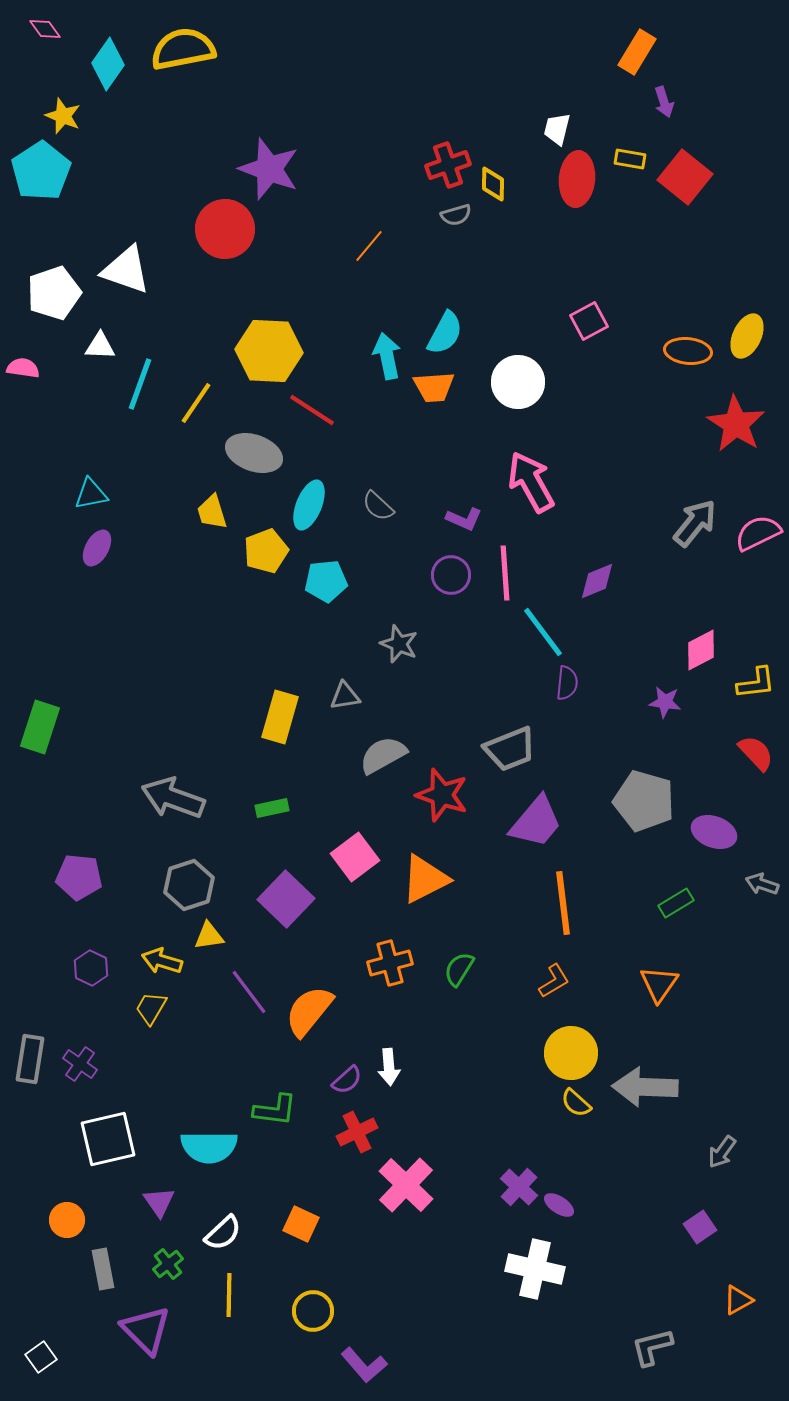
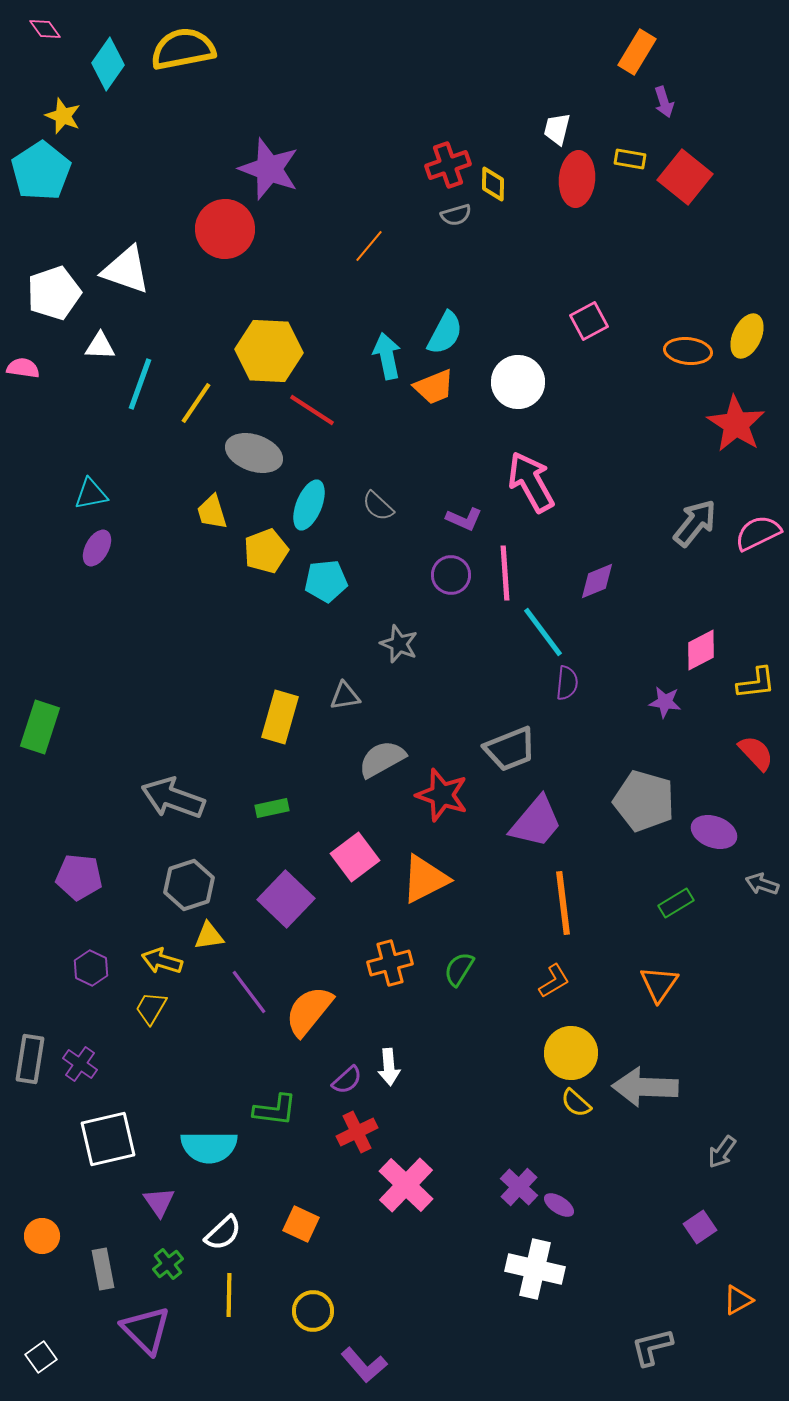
orange trapezoid at (434, 387): rotated 18 degrees counterclockwise
gray semicircle at (383, 755): moved 1 px left, 4 px down
orange circle at (67, 1220): moved 25 px left, 16 px down
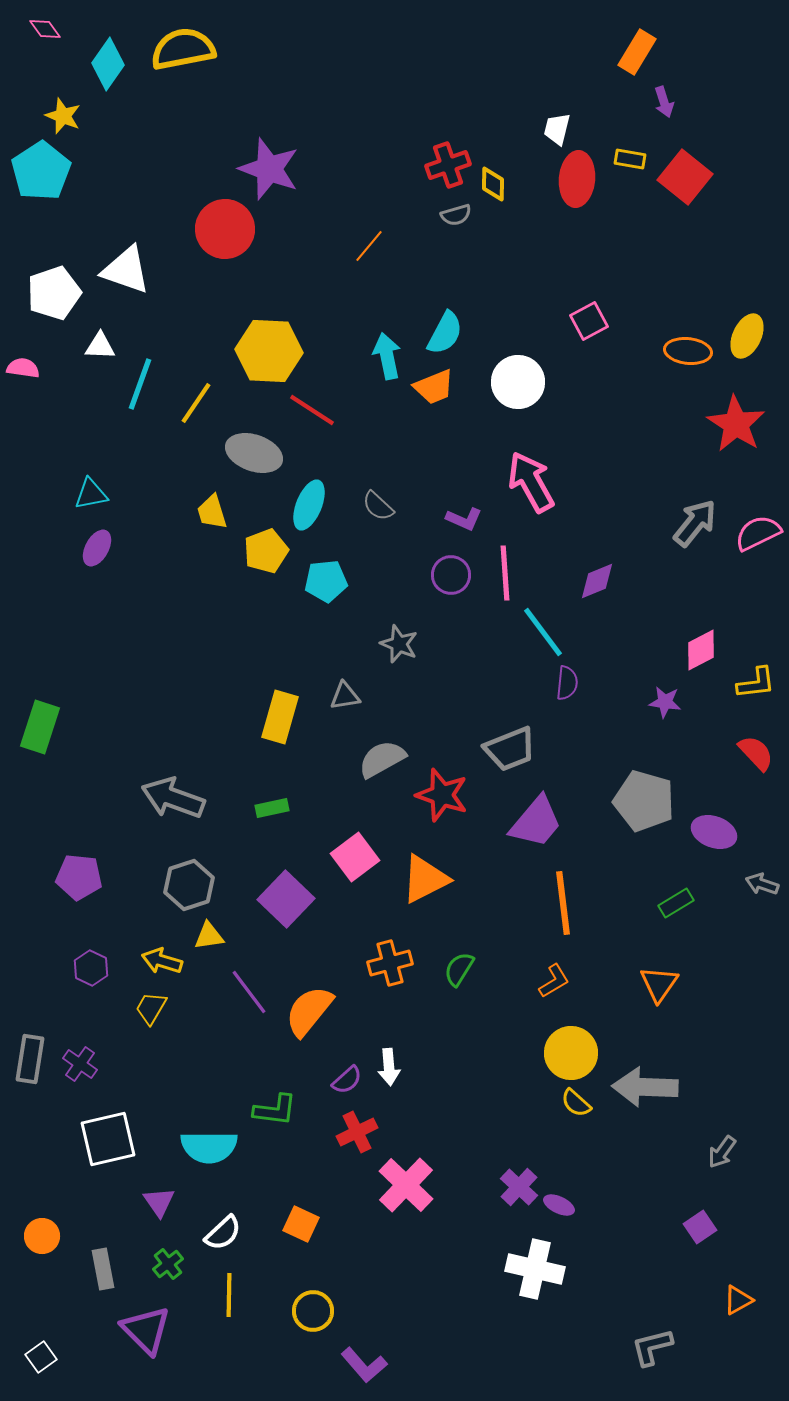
purple ellipse at (559, 1205): rotated 8 degrees counterclockwise
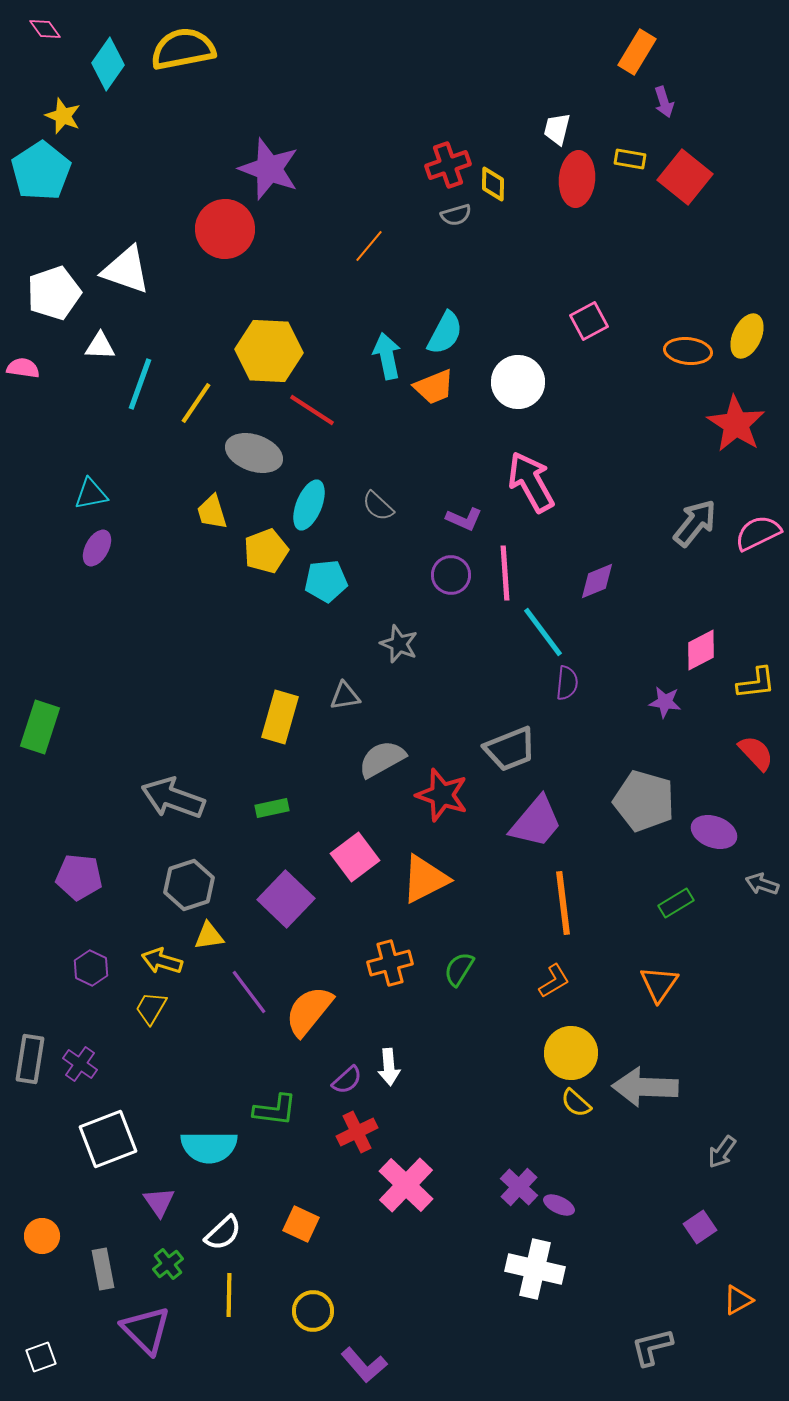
white square at (108, 1139): rotated 8 degrees counterclockwise
white square at (41, 1357): rotated 16 degrees clockwise
